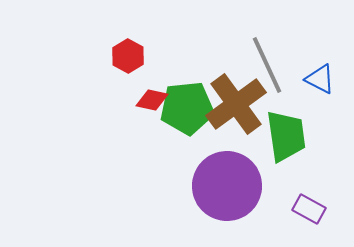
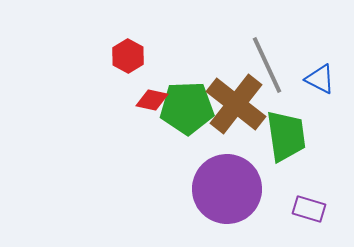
brown cross: rotated 16 degrees counterclockwise
green pentagon: rotated 4 degrees clockwise
purple circle: moved 3 px down
purple rectangle: rotated 12 degrees counterclockwise
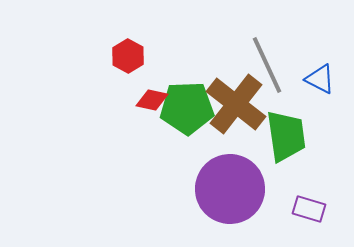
purple circle: moved 3 px right
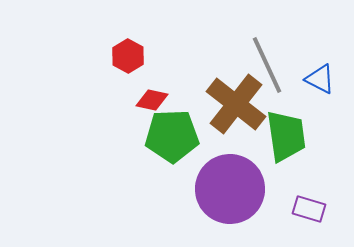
green pentagon: moved 15 px left, 28 px down
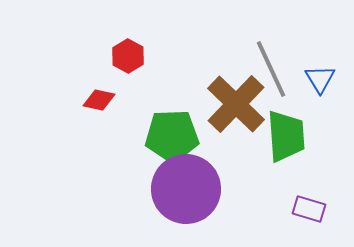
gray line: moved 4 px right, 4 px down
blue triangle: rotated 32 degrees clockwise
red diamond: moved 53 px left
brown cross: rotated 6 degrees clockwise
green trapezoid: rotated 4 degrees clockwise
purple circle: moved 44 px left
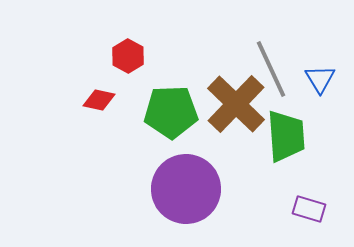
green pentagon: moved 1 px left, 24 px up
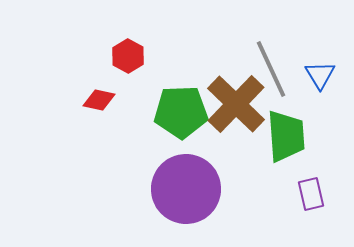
blue triangle: moved 4 px up
green pentagon: moved 10 px right
purple rectangle: moved 2 px right, 15 px up; rotated 60 degrees clockwise
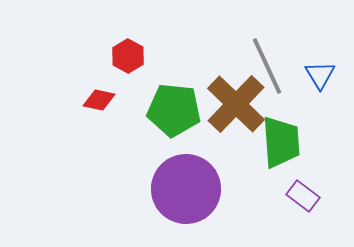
gray line: moved 4 px left, 3 px up
green pentagon: moved 7 px left, 2 px up; rotated 8 degrees clockwise
green trapezoid: moved 5 px left, 6 px down
purple rectangle: moved 8 px left, 2 px down; rotated 40 degrees counterclockwise
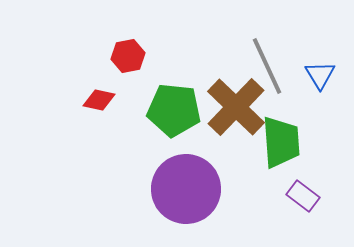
red hexagon: rotated 20 degrees clockwise
brown cross: moved 3 px down
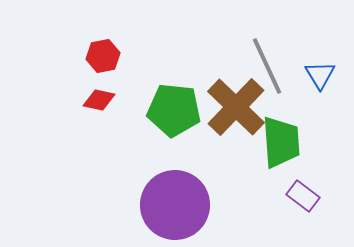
red hexagon: moved 25 px left
purple circle: moved 11 px left, 16 px down
